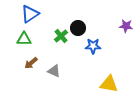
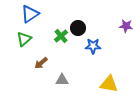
green triangle: rotated 42 degrees counterclockwise
brown arrow: moved 10 px right
gray triangle: moved 8 px right, 9 px down; rotated 24 degrees counterclockwise
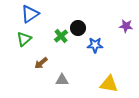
blue star: moved 2 px right, 1 px up
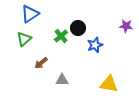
blue star: rotated 21 degrees counterclockwise
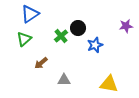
purple star: rotated 16 degrees counterclockwise
gray triangle: moved 2 px right
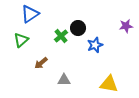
green triangle: moved 3 px left, 1 px down
